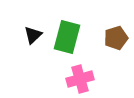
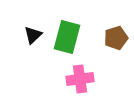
pink cross: rotated 8 degrees clockwise
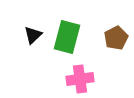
brown pentagon: rotated 10 degrees counterclockwise
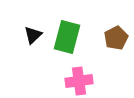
pink cross: moved 1 px left, 2 px down
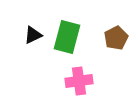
black triangle: rotated 18 degrees clockwise
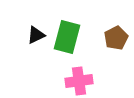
black triangle: moved 3 px right
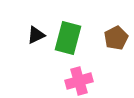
green rectangle: moved 1 px right, 1 px down
pink cross: rotated 8 degrees counterclockwise
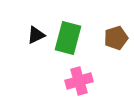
brown pentagon: rotated 10 degrees clockwise
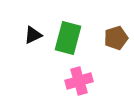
black triangle: moved 3 px left
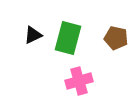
brown pentagon: rotated 30 degrees clockwise
